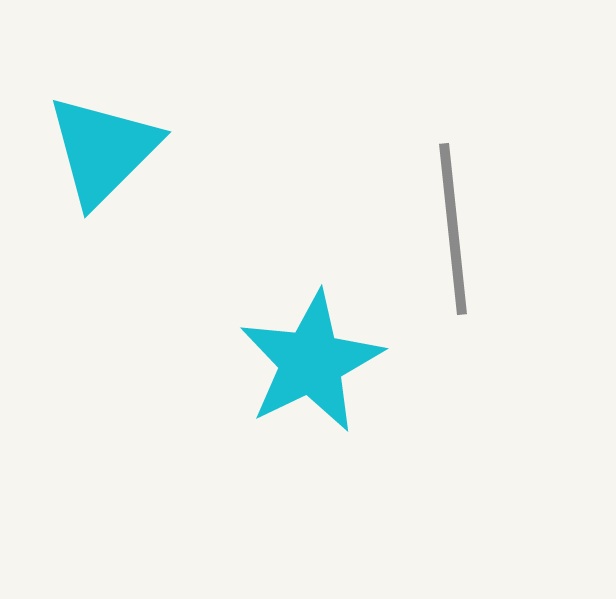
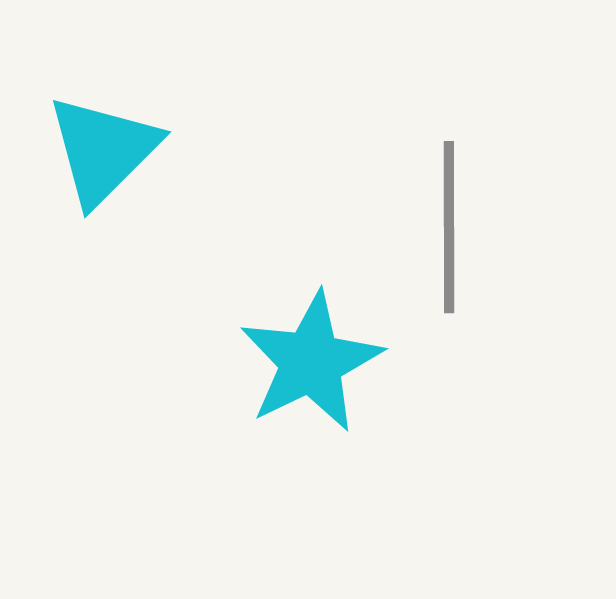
gray line: moved 4 px left, 2 px up; rotated 6 degrees clockwise
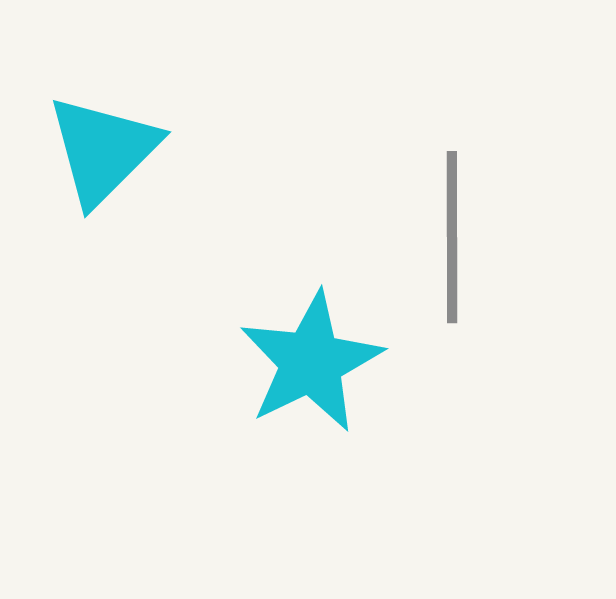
gray line: moved 3 px right, 10 px down
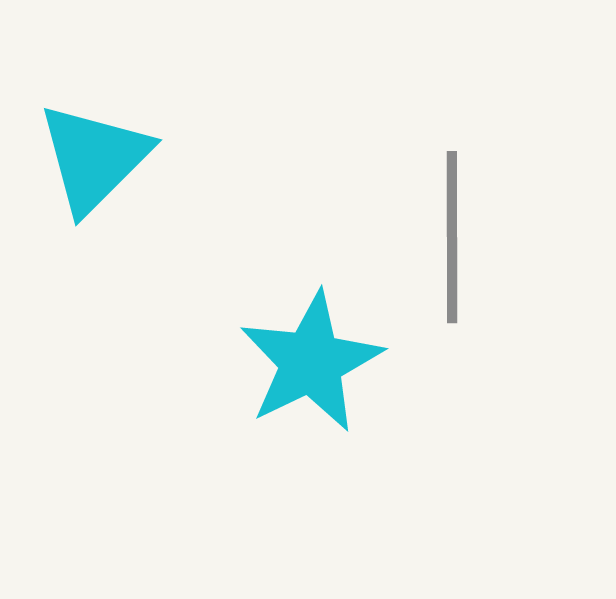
cyan triangle: moved 9 px left, 8 px down
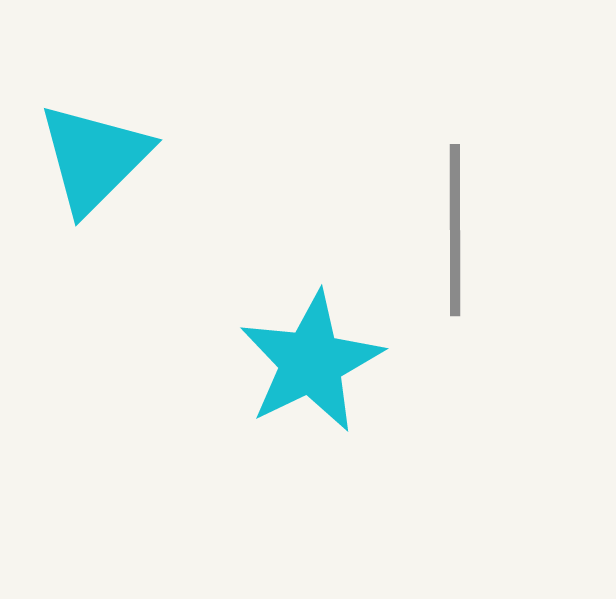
gray line: moved 3 px right, 7 px up
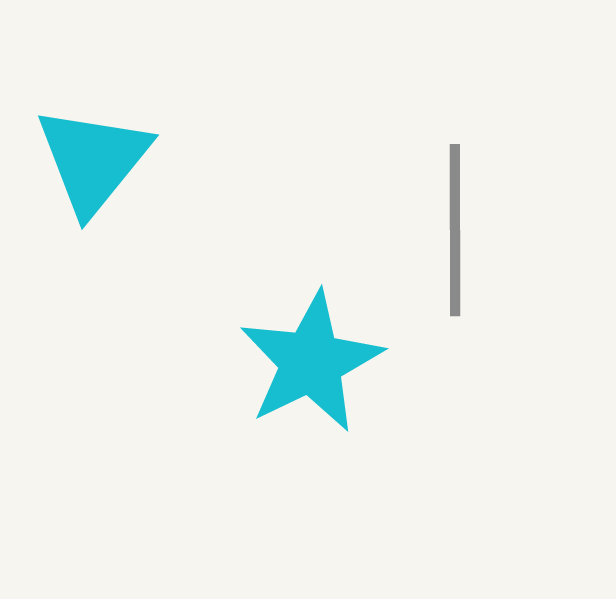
cyan triangle: moved 1 px left, 2 px down; rotated 6 degrees counterclockwise
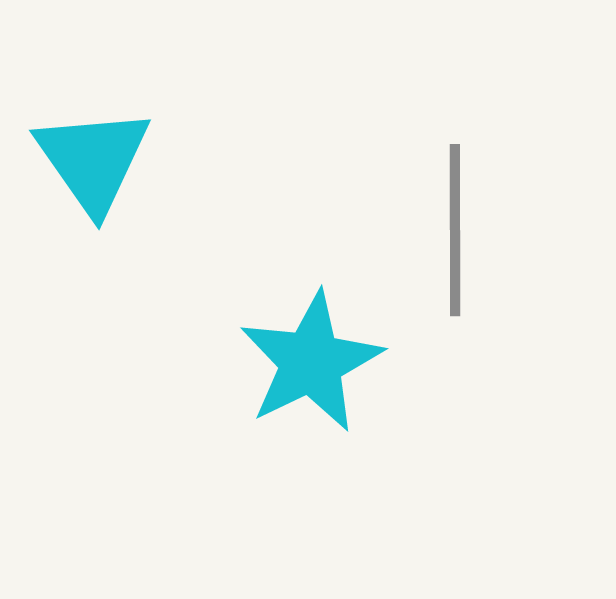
cyan triangle: rotated 14 degrees counterclockwise
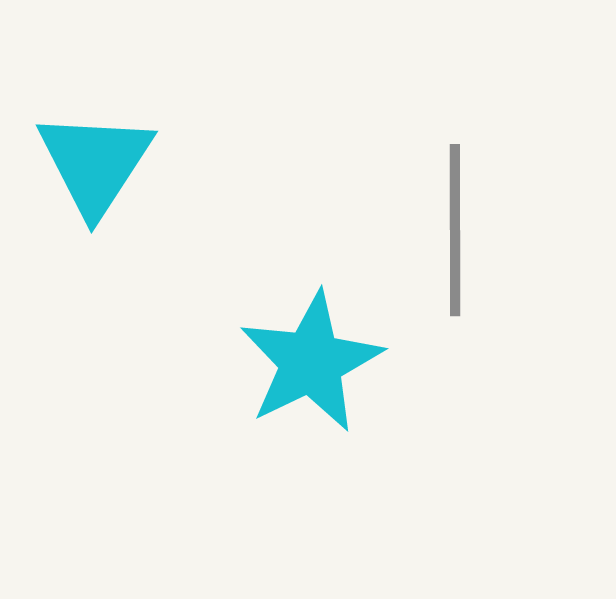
cyan triangle: moved 2 px right, 3 px down; rotated 8 degrees clockwise
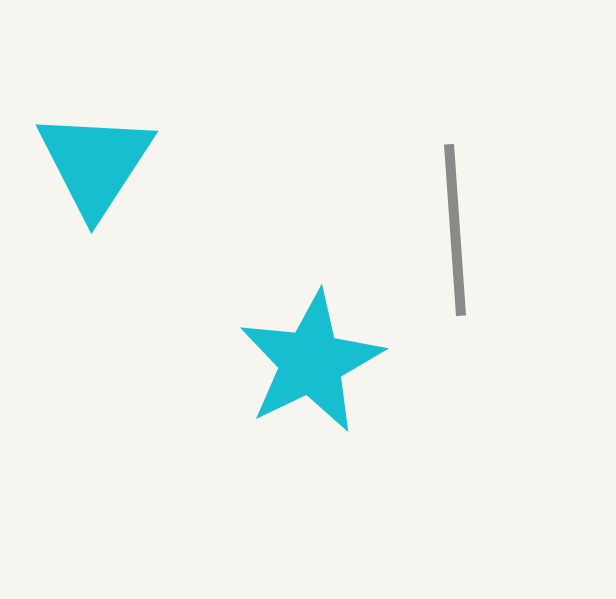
gray line: rotated 4 degrees counterclockwise
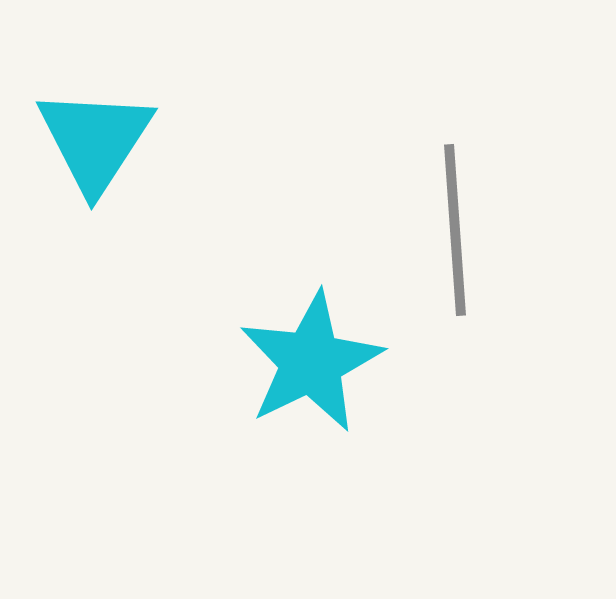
cyan triangle: moved 23 px up
